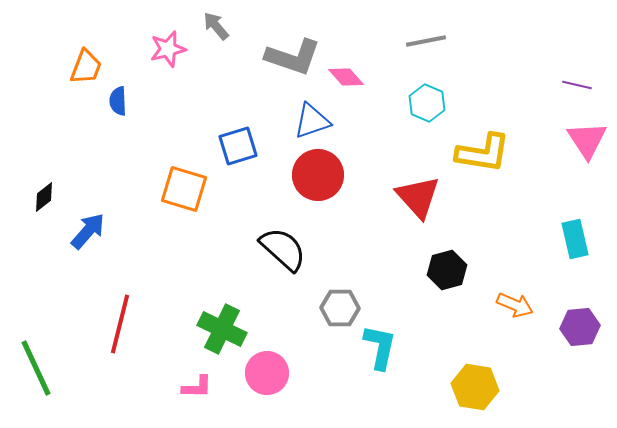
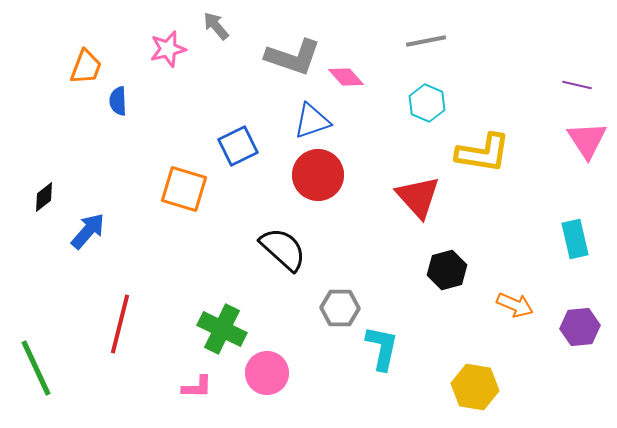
blue square: rotated 9 degrees counterclockwise
cyan L-shape: moved 2 px right, 1 px down
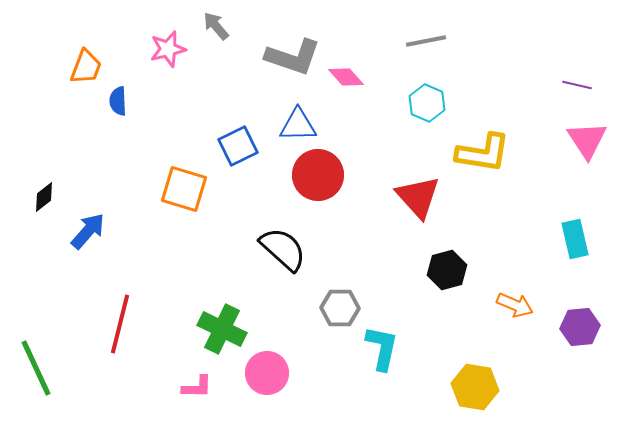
blue triangle: moved 14 px left, 4 px down; rotated 18 degrees clockwise
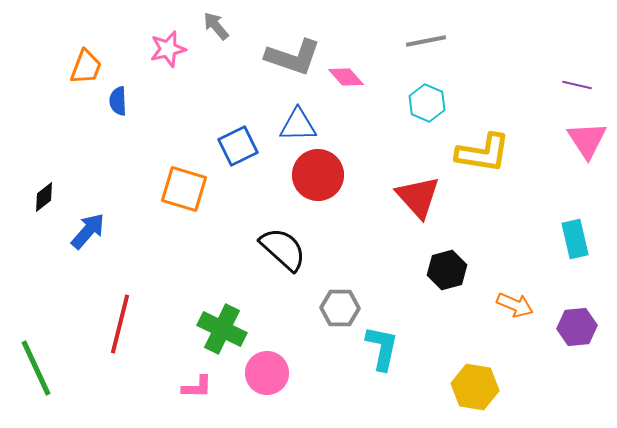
purple hexagon: moved 3 px left
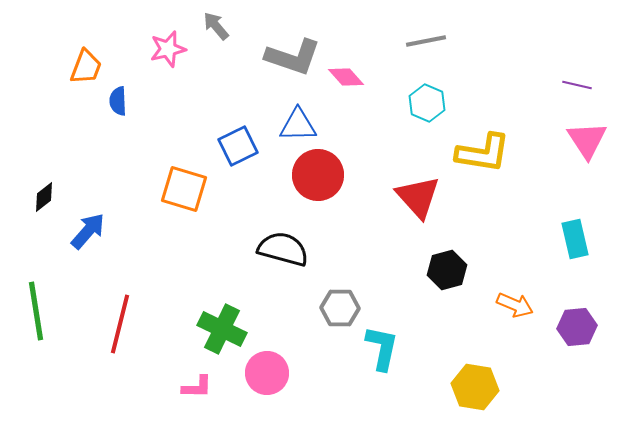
black semicircle: rotated 27 degrees counterclockwise
green line: moved 57 px up; rotated 16 degrees clockwise
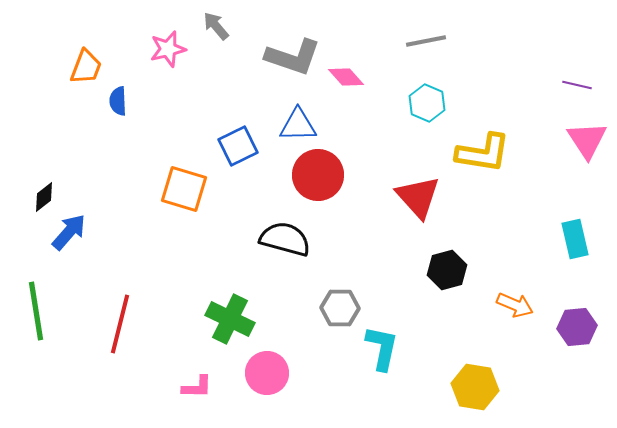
blue arrow: moved 19 px left, 1 px down
black semicircle: moved 2 px right, 10 px up
green cross: moved 8 px right, 10 px up
